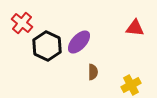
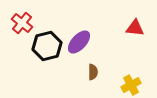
black hexagon: rotated 20 degrees clockwise
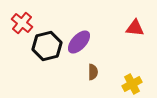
yellow cross: moved 1 px right, 1 px up
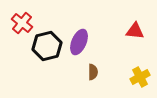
red triangle: moved 3 px down
purple ellipse: rotated 20 degrees counterclockwise
yellow cross: moved 8 px right, 7 px up
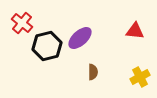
purple ellipse: moved 1 px right, 4 px up; rotated 25 degrees clockwise
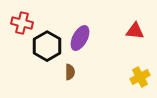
red cross: rotated 25 degrees counterclockwise
purple ellipse: rotated 20 degrees counterclockwise
black hexagon: rotated 16 degrees counterclockwise
brown semicircle: moved 23 px left
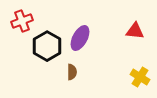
red cross: moved 2 px up; rotated 35 degrees counterclockwise
brown semicircle: moved 2 px right
yellow cross: rotated 30 degrees counterclockwise
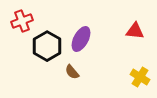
purple ellipse: moved 1 px right, 1 px down
brown semicircle: rotated 140 degrees clockwise
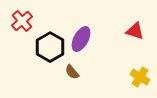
red cross: rotated 20 degrees counterclockwise
red triangle: rotated 12 degrees clockwise
black hexagon: moved 3 px right, 1 px down
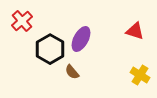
black hexagon: moved 2 px down
yellow cross: moved 2 px up
